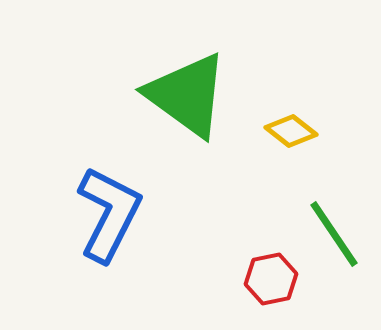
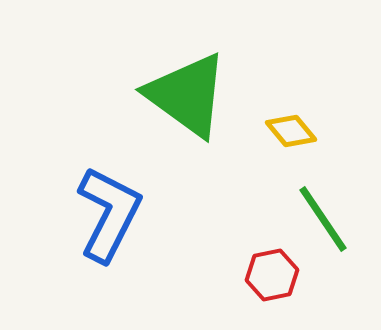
yellow diamond: rotated 12 degrees clockwise
green line: moved 11 px left, 15 px up
red hexagon: moved 1 px right, 4 px up
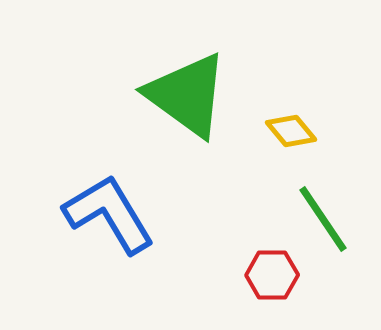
blue L-shape: rotated 58 degrees counterclockwise
red hexagon: rotated 12 degrees clockwise
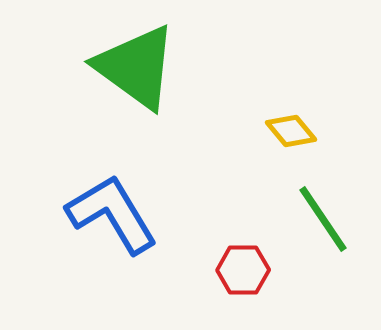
green triangle: moved 51 px left, 28 px up
blue L-shape: moved 3 px right
red hexagon: moved 29 px left, 5 px up
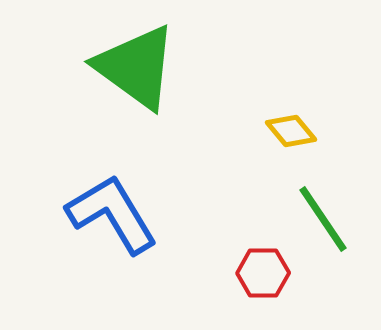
red hexagon: moved 20 px right, 3 px down
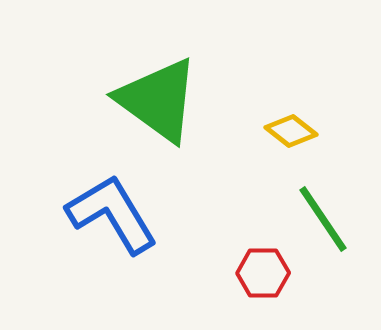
green triangle: moved 22 px right, 33 px down
yellow diamond: rotated 12 degrees counterclockwise
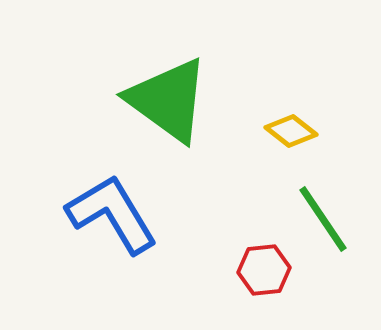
green triangle: moved 10 px right
red hexagon: moved 1 px right, 3 px up; rotated 6 degrees counterclockwise
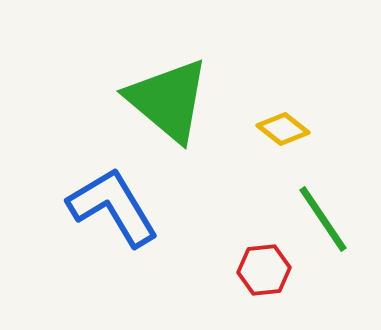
green triangle: rotated 4 degrees clockwise
yellow diamond: moved 8 px left, 2 px up
blue L-shape: moved 1 px right, 7 px up
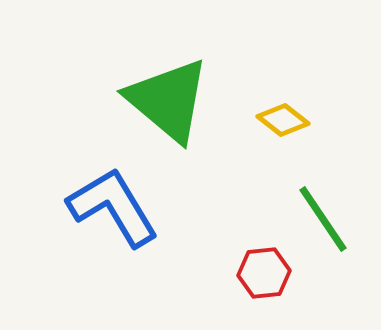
yellow diamond: moved 9 px up
red hexagon: moved 3 px down
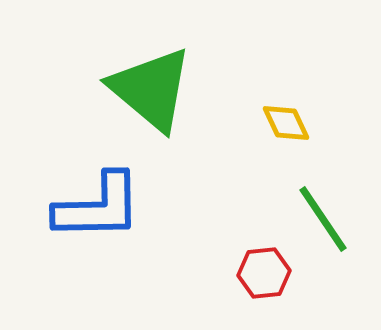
green triangle: moved 17 px left, 11 px up
yellow diamond: moved 3 px right, 3 px down; rotated 27 degrees clockwise
blue L-shape: moved 15 px left; rotated 120 degrees clockwise
